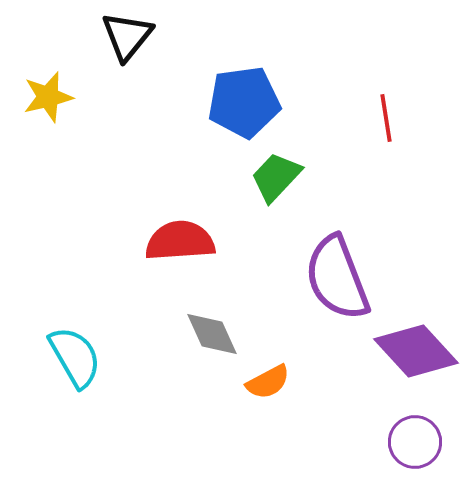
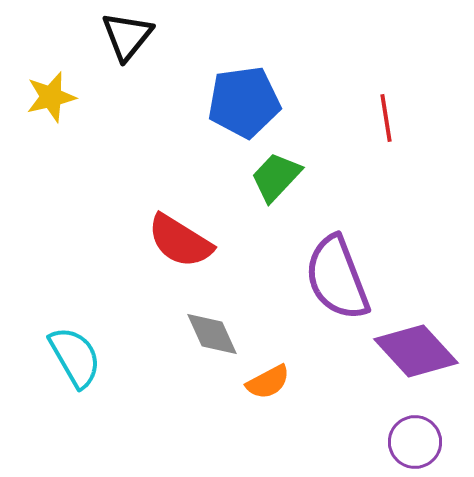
yellow star: moved 3 px right
red semicircle: rotated 144 degrees counterclockwise
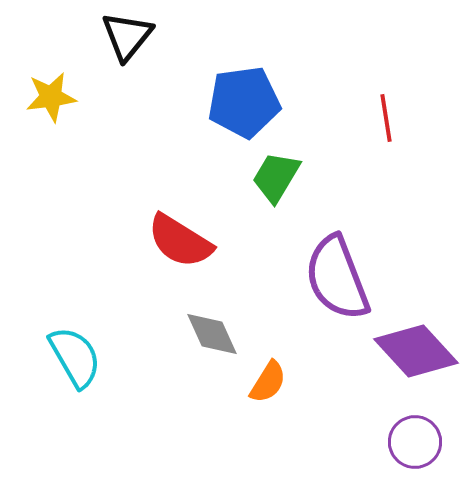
yellow star: rotated 6 degrees clockwise
green trapezoid: rotated 12 degrees counterclockwise
orange semicircle: rotated 30 degrees counterclockwise
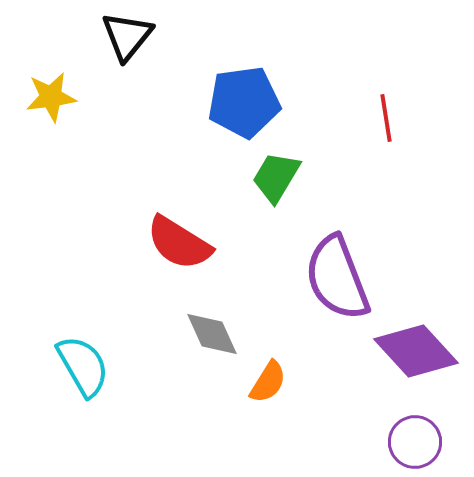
red semicircle: moved 1 px left, 2 px down
cyan semicircle: moved 8 px right, 9 px down
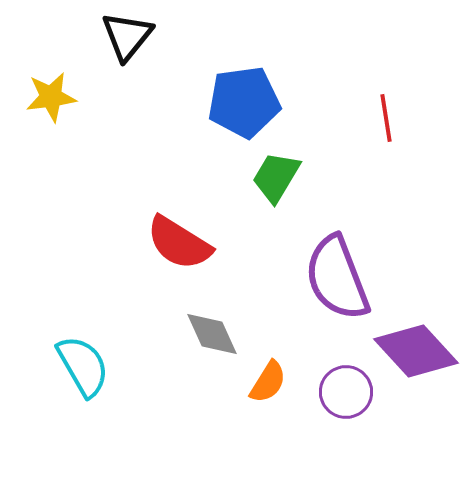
purple circle: moved 69 px left, 50 px up
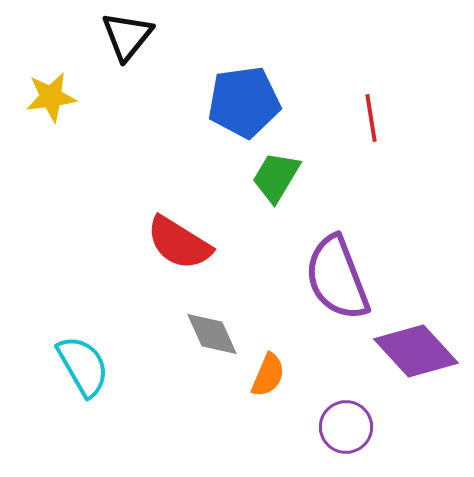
red line: moved 15 px left
orange semicircle: moved 7 px up; rotated 9 degrees counterclockwise
purple circle: moved 35 px down
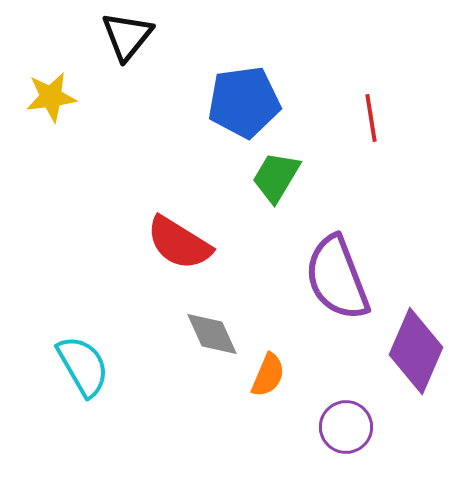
purple diamond: rotated 66 degrees clockwise
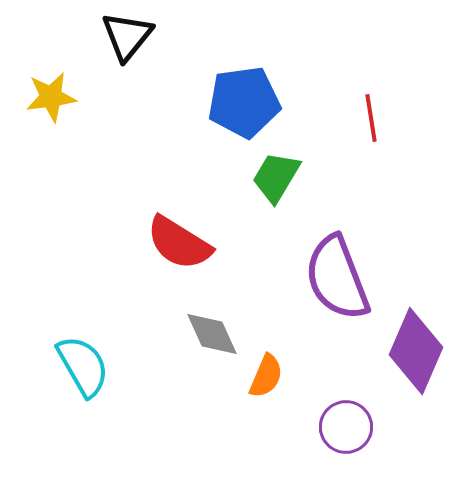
orange semicircle: moved 2 px left, 1 px down
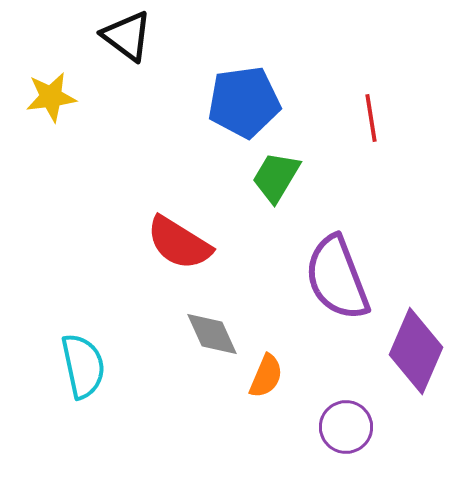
black triangle: rotated 32 degrees counterclockwise
cyan semicircle: rotated 18 degrees clockwise
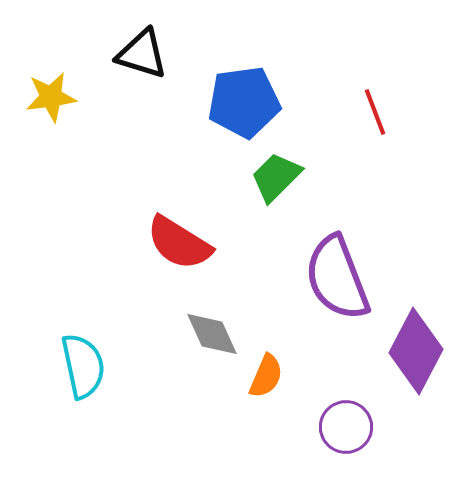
black triangle: moved 15 px right, 18 px down; rotated 20 degrees counterclockwise
red line: moved 4 px right, 6 px up; rotated 12 degrees counterclockwise
green trapezoid: rotated 14 degrees clockwise
purple diamond: rotated 4 degrees clockwise
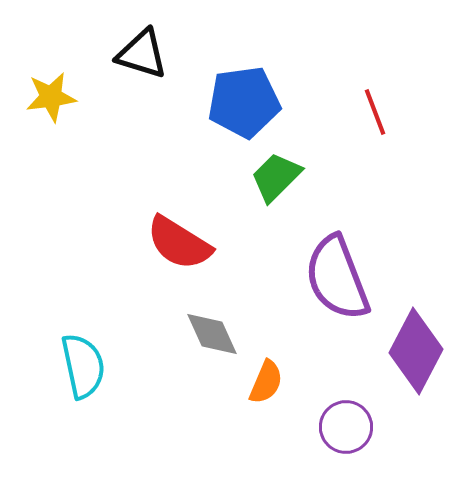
orange semicircle: moved 6 px down
